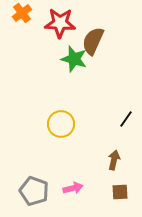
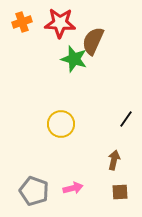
orange cross: moved 9 px down; rotated 18 degrees clockwise
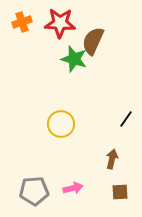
brown arrow: moved 2 px left, 1 px up
gray pentagon: rotated 24 degrees counterclockwise
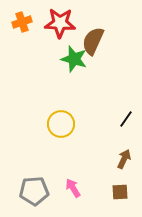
brown arrow: moved 12 px right; rotated 12 degrees clockwise
pink arrow: rotated 108 degrees counterclockwise
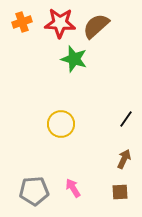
brown semicircle: moved 3 px right, 15 px up; rotated 24 degrees clockwise
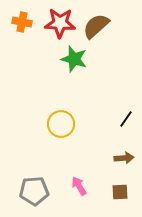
orange cross: rotated 30 degrees clockwise
brown arrow: moved 1 px up; rotated 60 degrees clockwise
pink arrow: moved 6 px right, 2 px up
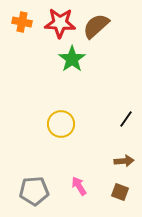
green star: moved 2 px left; rotated 20 degrees clockwise
brown arrow: moved 3 px down
brown square: rotated 24 degrees clockwise
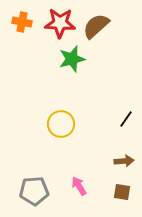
green star: rotated 20 degrees clockwise
brown square: moved 2 px right; rotated 12 degrees counterclockwise
